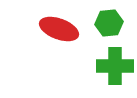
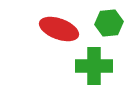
green cross: moved 21 px left
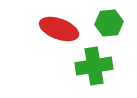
green cross: rotated 9 degrees counterclockwise
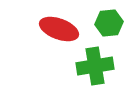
green cross: moved 1 px right
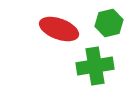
green hexagon: rotated 8 degrees counterclockwise
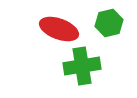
green cross: moved 13 px left
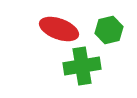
green hexagon: moved 7 px down
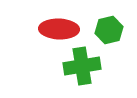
red ellipse: rotated 18 degrees counterclockwise
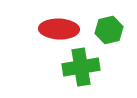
green cross: moved 1 px left, 1 px down
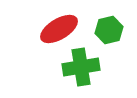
red ellipse: rotated 33 degrees counterclockwise
